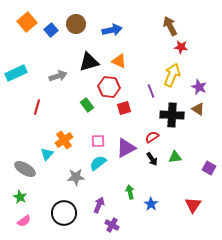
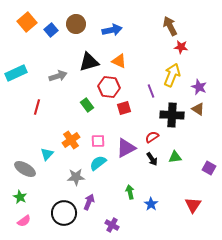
orange cross: moved 7 px right
purple arrow: moved 10 px left, 3 px up
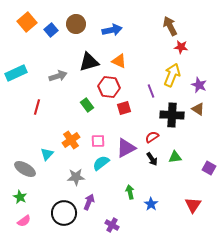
purple star: moved 2 px up
cyan semicircle: moved 3 px right
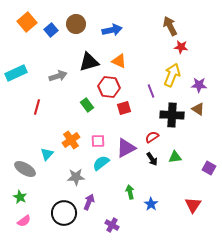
purple star: rotated 21 degrees counterclockwise
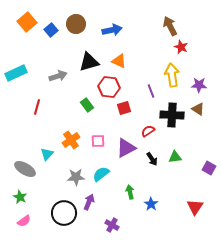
red star: rotated 16 degrees clockwise
yellow arrow: rotated 30 degrees counterclockwise
red semicircle: moved 4 px left, 6 px up
cyan semicircle: moved 11 px down
red triangle: moved 2 px right, 2 px down
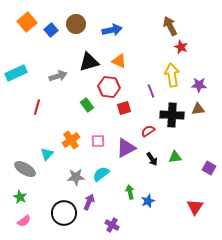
brown triangle: rotated 40 degrees counterclockwise
blue star: moved 3 px left, 3 px up; rotated 16 degrees clockwise
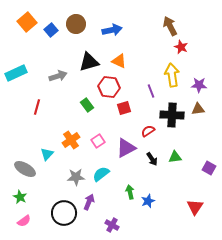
pink square: rotated 32 degrees counterclockwise
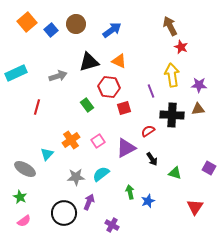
blue arrow: rotated 24 degrees counterclockwise
green triangle: moved 16 px down; rotated 24 degrees clockwise
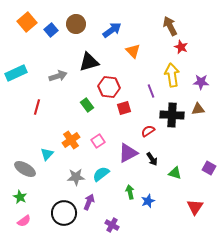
orange triangle: moved 14 px right, 10 px up; rotated 21 degrees clockwise
purple star: moved 2 px right, 3 px up
purple triangle: moved 2 px right, 5 px down
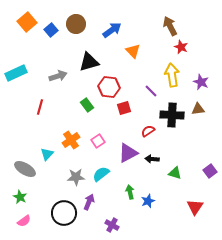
purple star: rotated 21 degrees clockwise
purple line: rotated 24 degrees counterclockwise
red line: moved 3 px right
black arrow: rotated 128 degrees clockwise
purple square: moved 1 px right, 3 px down; rotated 24 degrees clockwise
